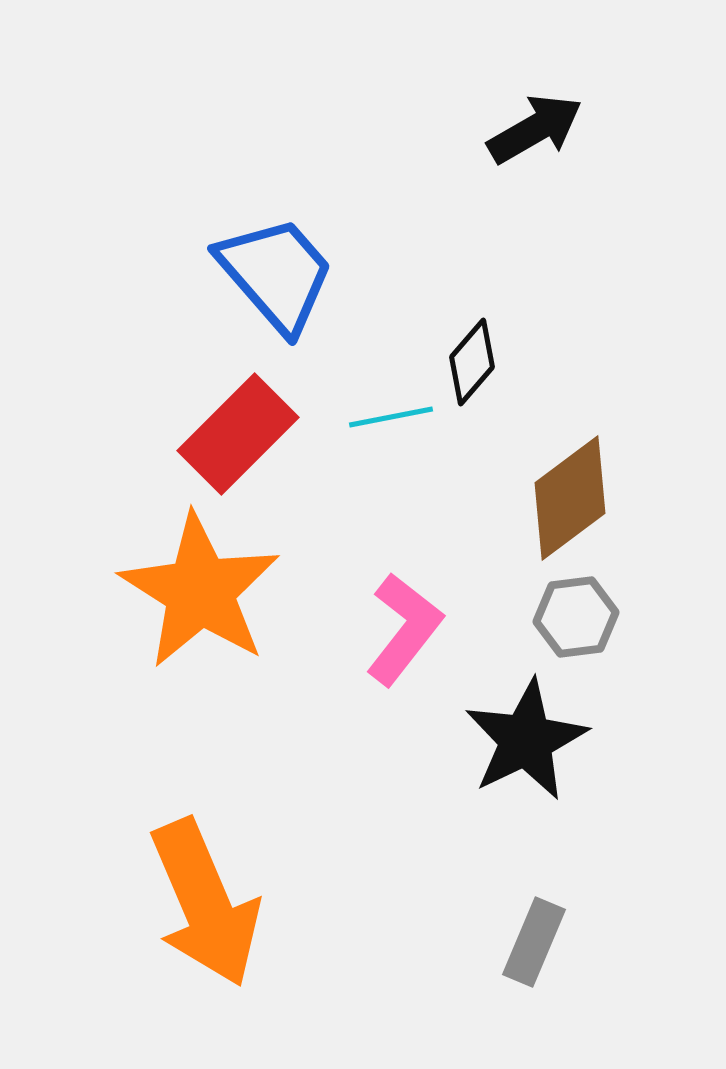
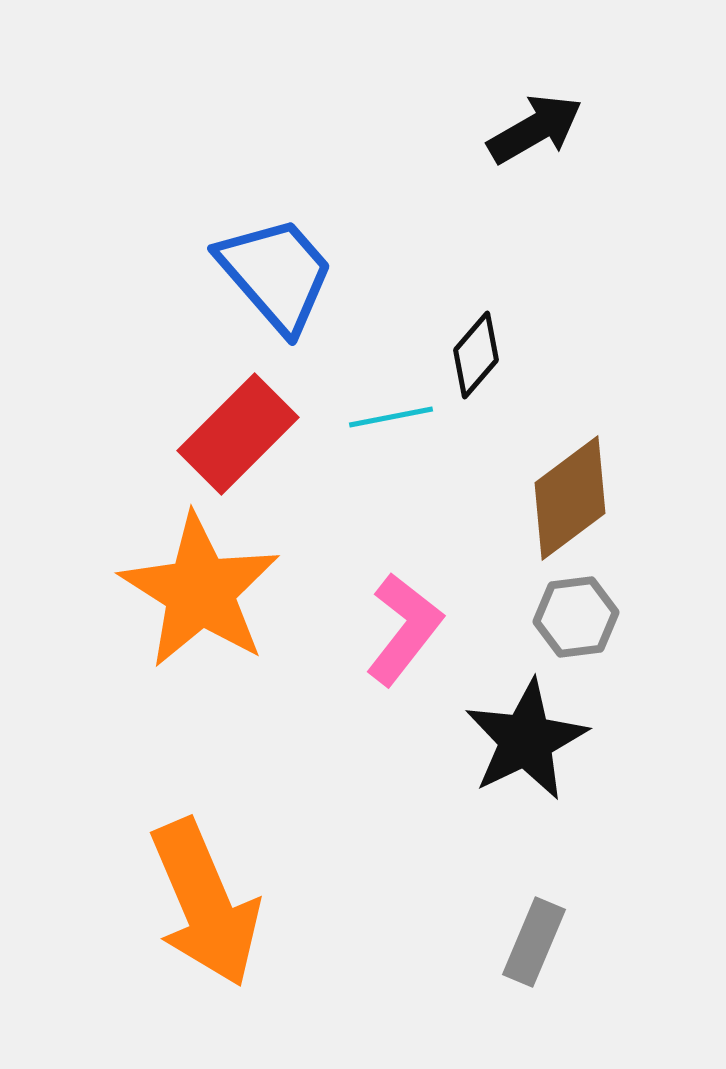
black diamond: moved 4 px right, 7 px up
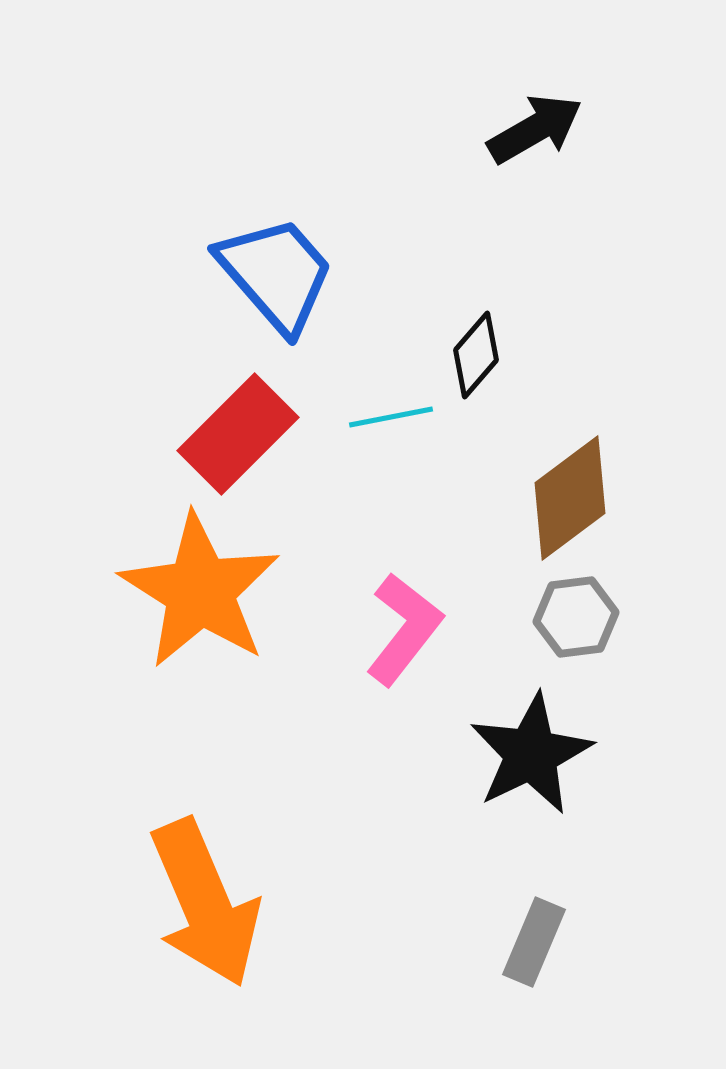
black star: moved 5 px right, 14 px down
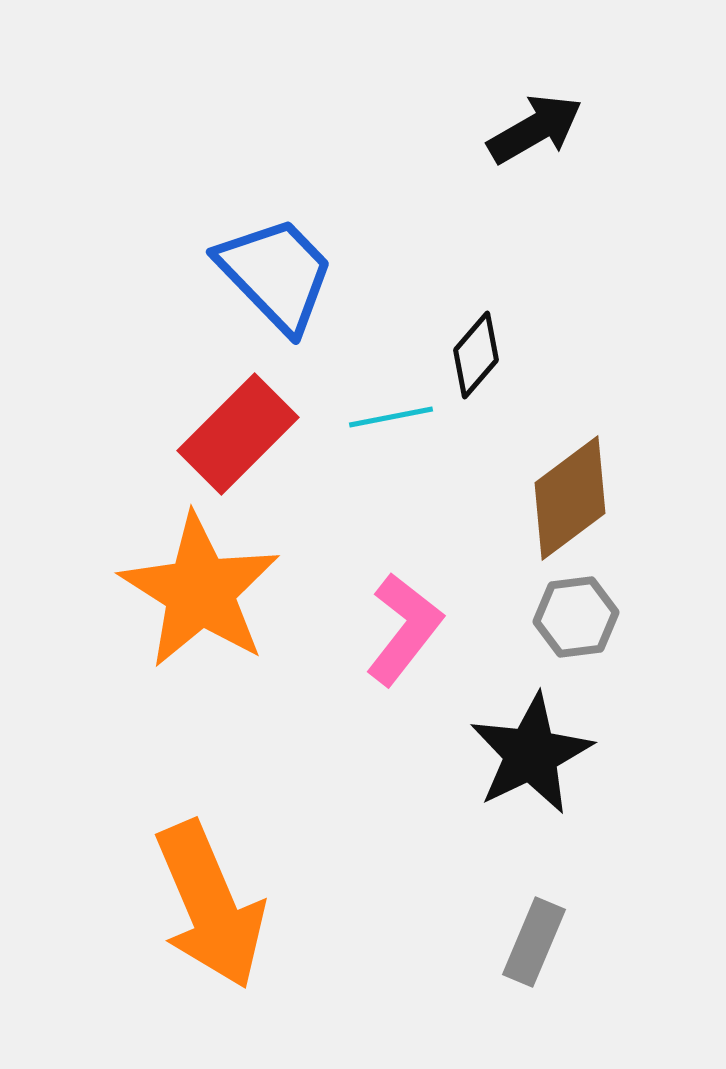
blue trapezoid: rotated 3 degrees counterclockwise
orange arrow: moved 5 px right, 2 px down
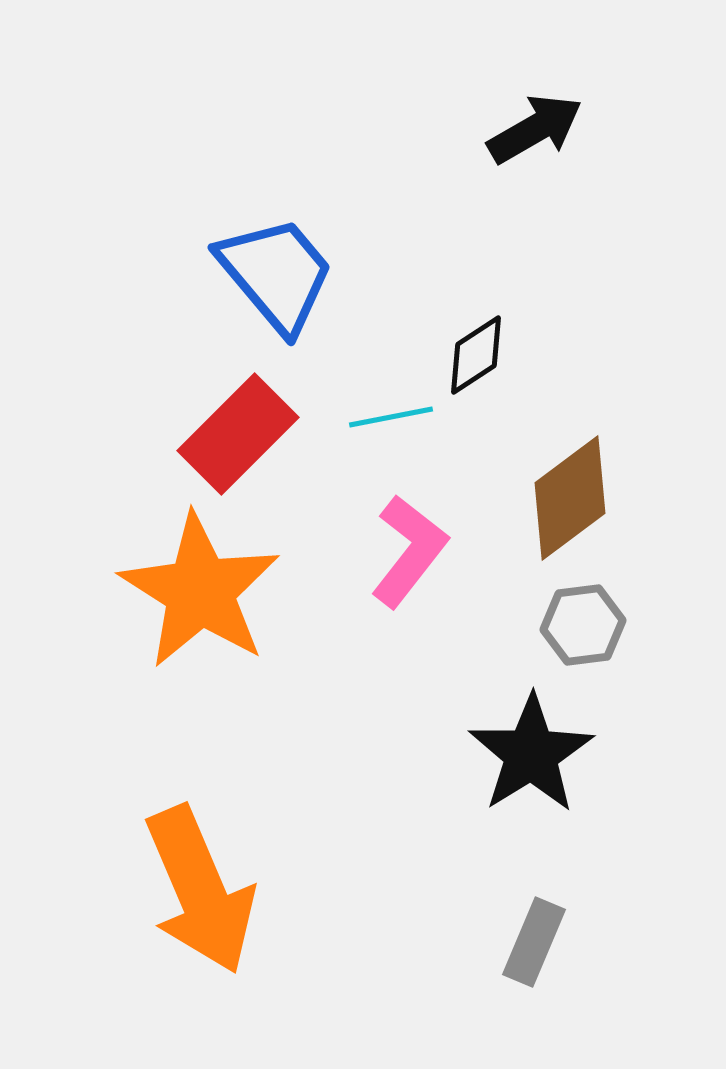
blue trapezoid: rotated 4 degrees clockwise
black diamond: rotated 16 degrees clockwise
gray hexagon: moved 7 px right, 8 px down
pink L-shape: moved 5 px right, 78 px up
black star: rotated 6 degrees counterclockwise
orange arrow: moved 10 px left, 15 px up
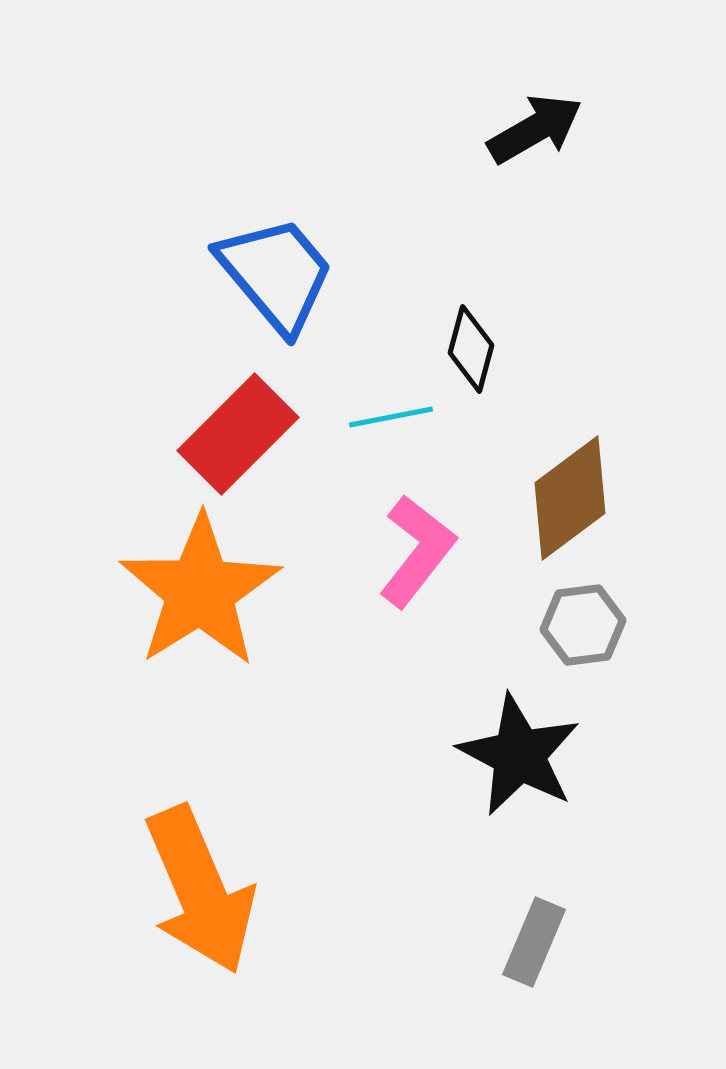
black diamond: moved 5 px left, 6 px up; rotated 42 degrees counterclockwise
pink L-shape: moved 8 px right
orange star: rotated 8 degrees clockwise
black star: moved 12 px left, 1 px down; rotated 12 degrees counterclockwise
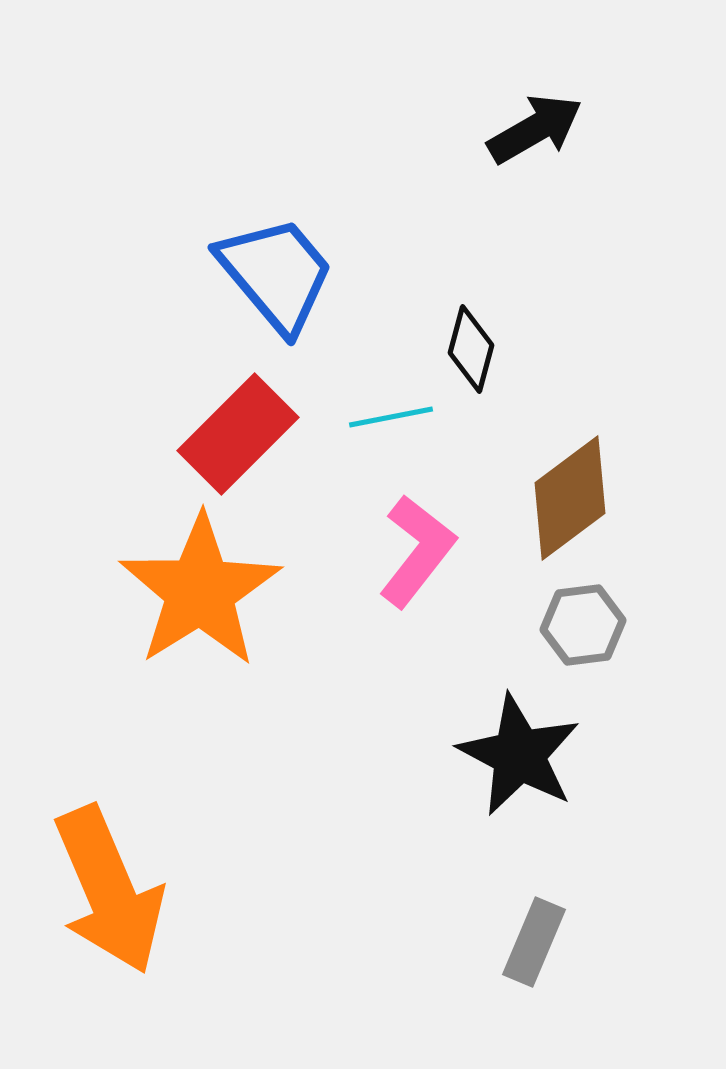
orange arrow: moved 91 px left
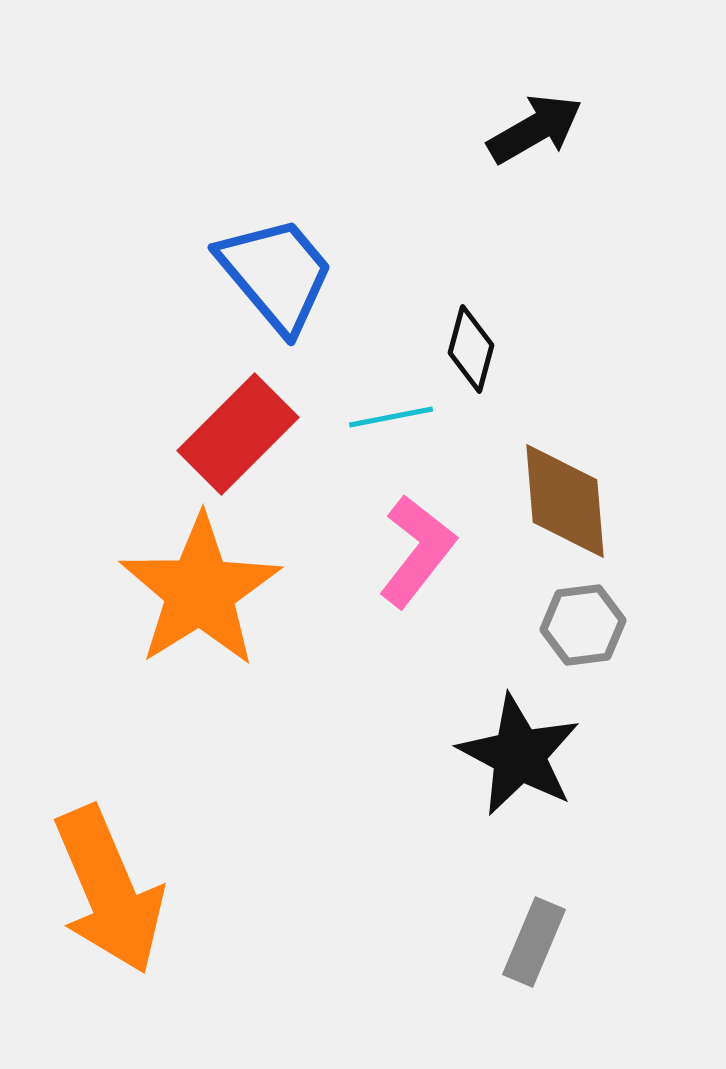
brown diamond: moved 5 px left, 3 px down; rotated 58 degrees counterclockwise
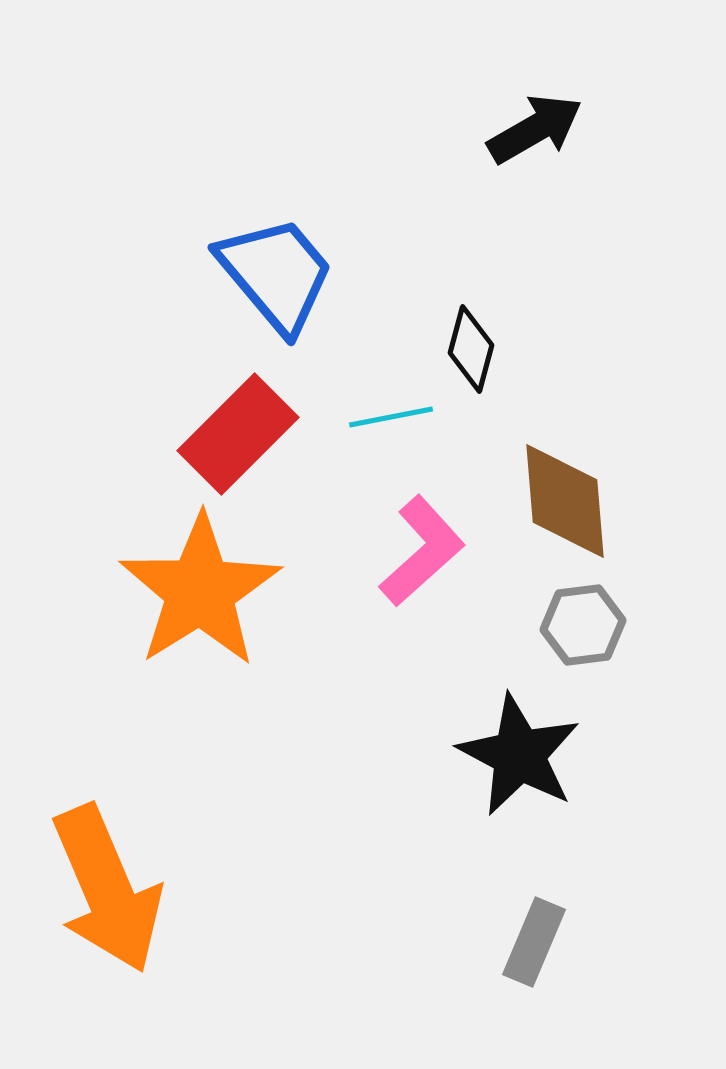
pink L-shape: moved 5 px right; rotated 10 degrees clockwise
orange arrow: moved 2 px left, 1 px up
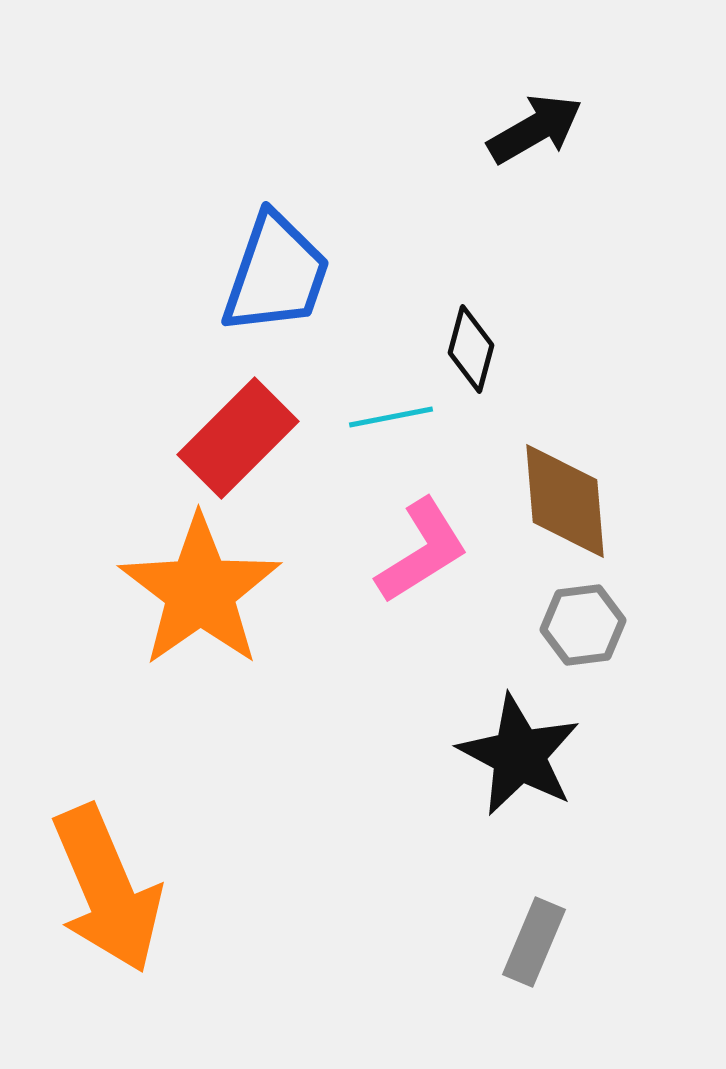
blue trapezoid: rotated 59 degrees clockwise
red rectangle: moved 4 px down
pink L-shape: rotated 10 degrees clockwise
orange star: rotated 3 degrees counterclockwise
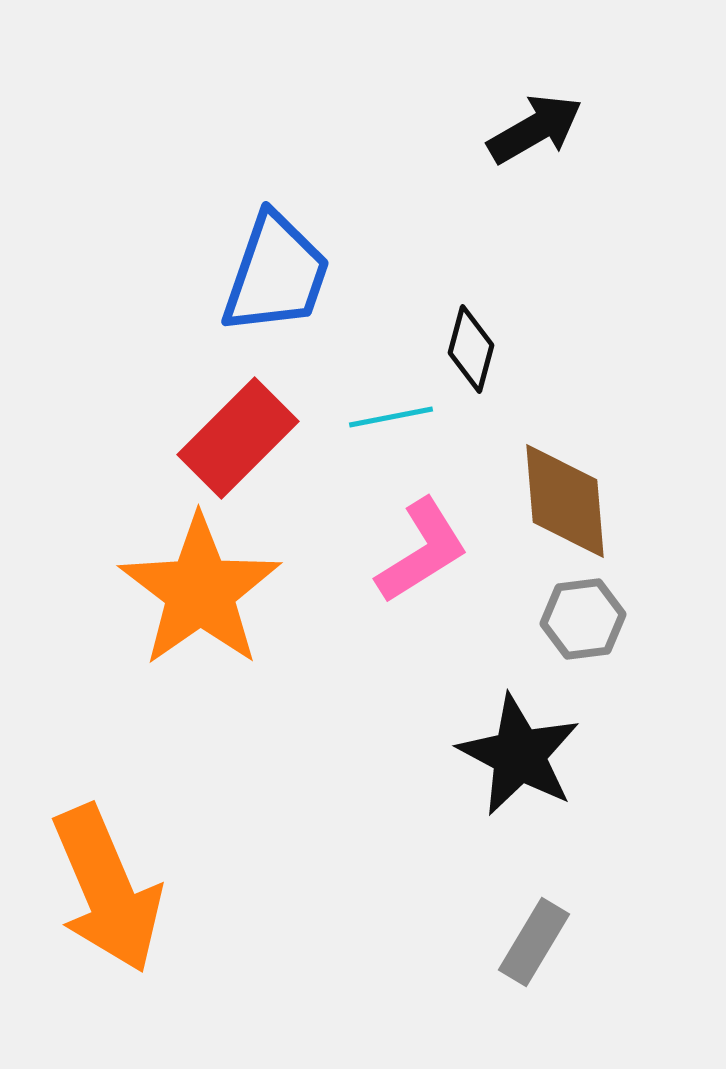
gray hexagon: moved 6 px up
gray rectangle: rotated 8 degrees clockwise
